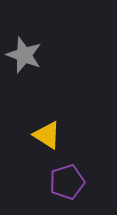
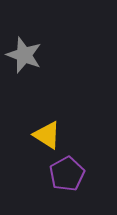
purple pentagon: moved 8 px up; rotated 12 degrees counterclockwise
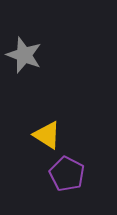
purple pentagon: rotated 16 degrees counterclockwise
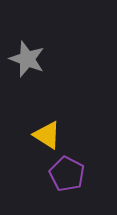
gray star: moved 3 px right, 4 px down
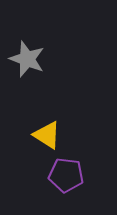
purple pentagon: moved 1 px left, 1 px down; rotated 20 degrees counterclockwise
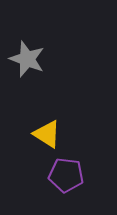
yellow triangle: moved 1 px up
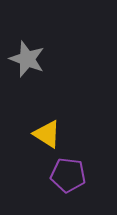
purple pentagon: moved 2 px right
